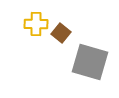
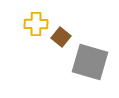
brown square: moved 4 px down
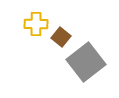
gray square: moved 4 px left; rotated 36 degrees clockwise
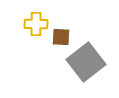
brown square: rotated 36 degrees counterclockwise
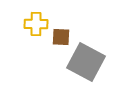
gray square: rotated 24 degrees counterclockwise
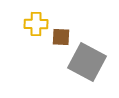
gray square: moved 1 px right
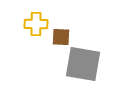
gray square: moved 4 px left, 2 px down; rotated 18 degrees counterclockwise
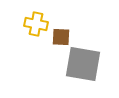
yellow cross: rotated 10 degrees clockwise
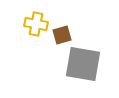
brown square: moved 1 px right, 2 px up; rotated 18 degrees counterclockwise
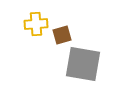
yellow cross: rotated 15 degrees counterclockwise
